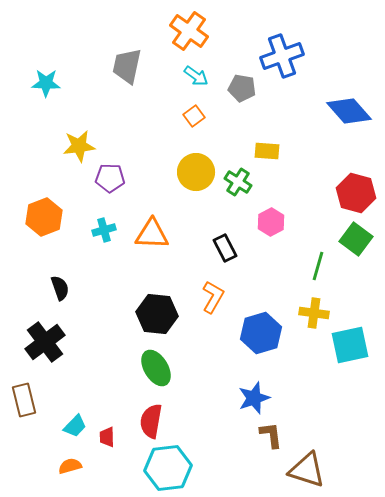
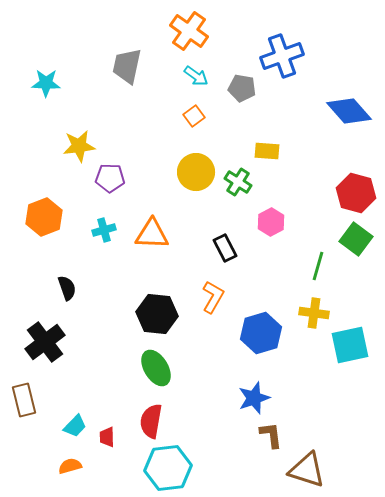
black semicircle: moved 7 px right
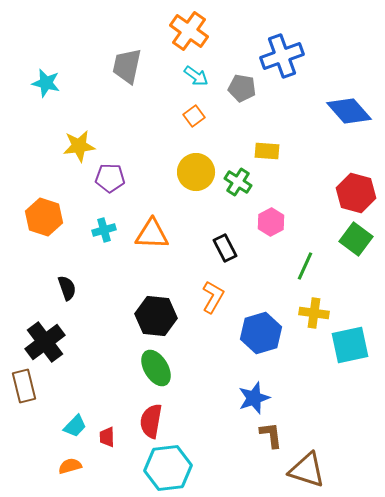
cyan star: rotated 12 degrees clockwise
orange hexagon: rotated 21 degrees counterclockwise
green line: moved 13 px left; rotated 8 degrees clockwise
black hexagon: moved 1 px left, 2 px down
brown rectangle: moved 14 px up
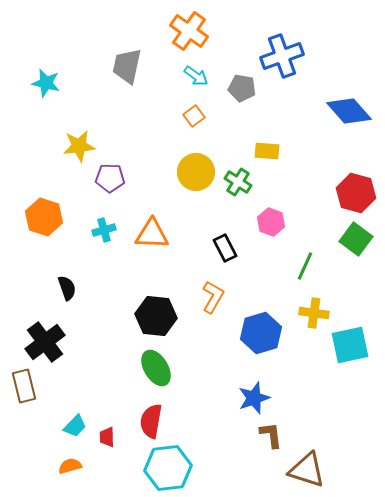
pink hexagon: rotated 12 degrees counterclockwise
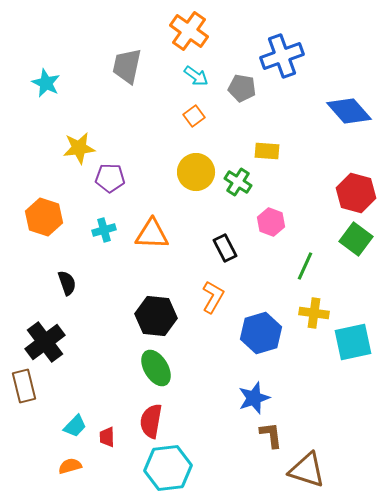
cyan star: rotated 12 degrees clockwise
yellow star: moved 2 px down
black semicircle: moved 5 px up
cyan square: moved 3 px right, 3 px up
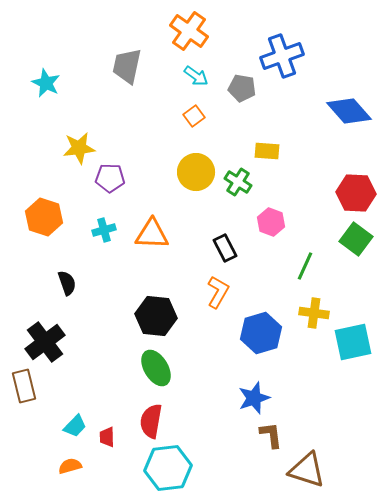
red hexagon: rotated 12 degrees counterclockwise
orange L-shape: moved 5 px right, 5 px up
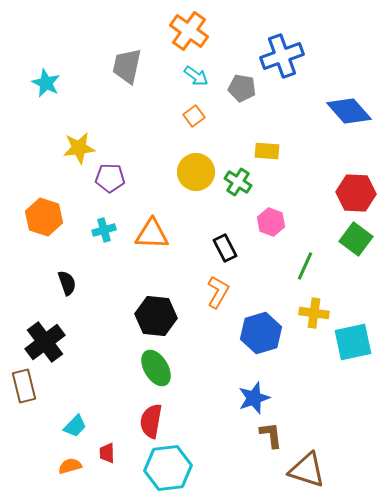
red trapezoid: moved 16 px down
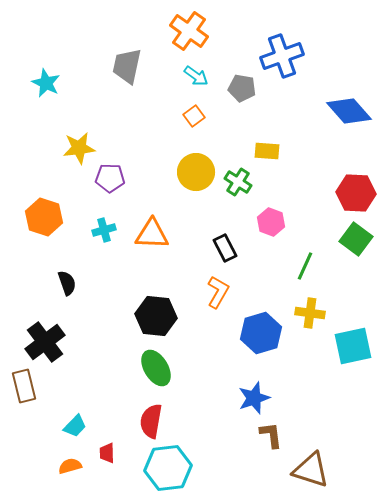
yellow cross: moved 4 px left
cyan square: moved 4 px down
brown triangle: moved 4 px right
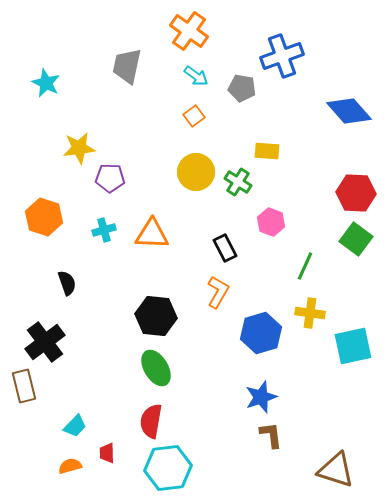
blue star: moved 7 px right, 1 px up
brown triangle: moved 25 px right
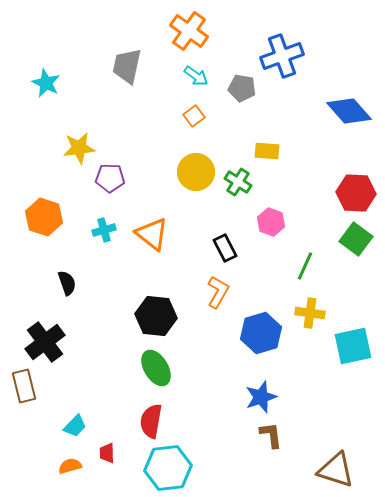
orange triangle: rotated 36 degrees clockwise
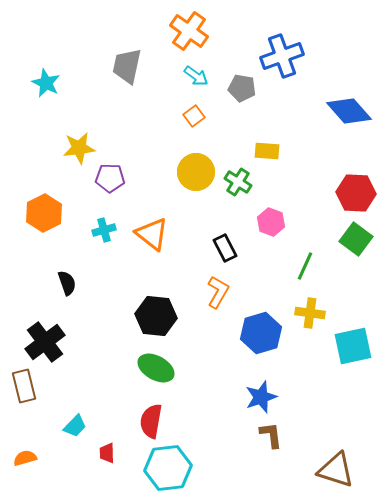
orange hexagon: moved 4 px up; rotated 15 degrees clockwise
green ellipse: rotated 30 degrees counterclockwise
orange semicircle: moved 45 px left, 8 px up
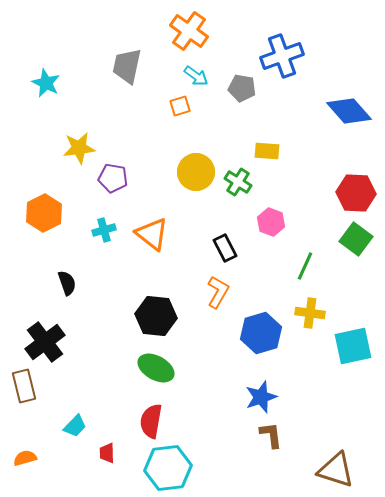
orange square: moved 14 px left, 10 px up; rotated 20 degrees clockwise
purple pentagon: moved 3 px right; rotated 8 degrees clockwise
